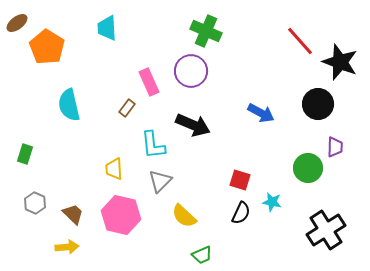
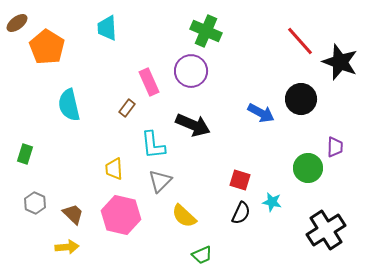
black circle: moved 17 px left, 5 px up
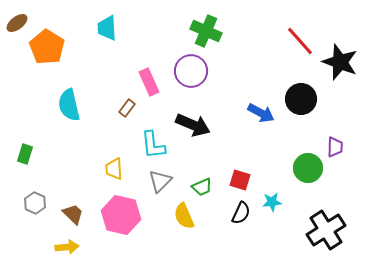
cyan star: rotated 18 degrees counterclockwise
yellow semicircle: rotated 24 degrees clockwise
green trapezoid: moved 68 px up
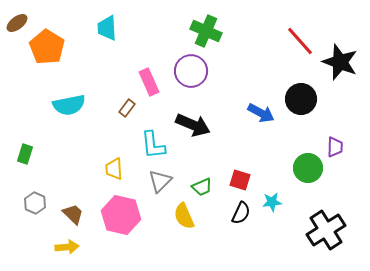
cyan semicircle: rotated 88 degrees counterclockwise
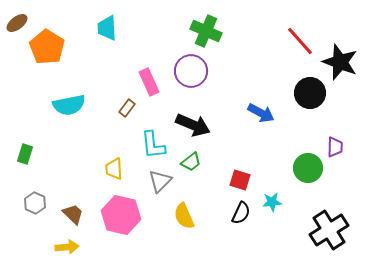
black circle: moved 9 px right, 6 px up
green trapezoid: moved 11 px left, 25 px up; rotated 15 degrees counterclockwise
black cross: moved 3 px right
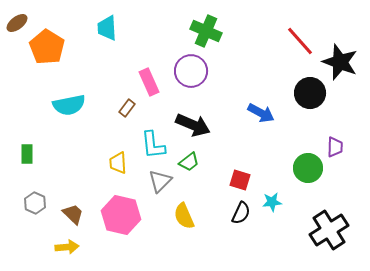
green rectangle: moved 2 px right; rotated 18 degrees counterclockwise
green trapezoid: moved 2 px left
yellow trapezoid: moved 4 px right, 6 px up
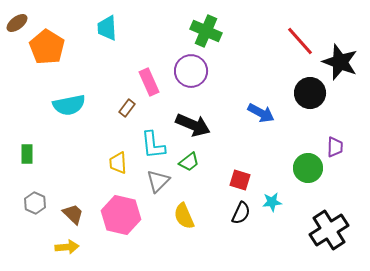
gray triangle: moved 2 px left
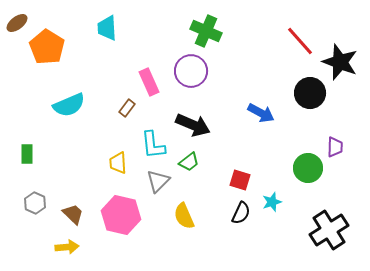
cyan semicircle: rotated 12 degrees counterclockwise
cyan star: rotated 12 degrees counterclockwise
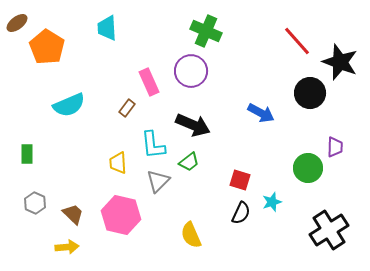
red line: moved 3 px left
yellow semicircle: moved 7 px right, 19 px down
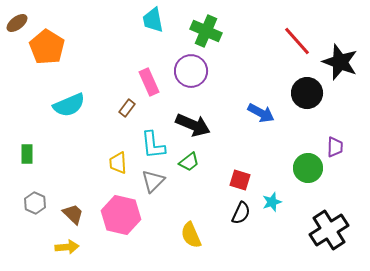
cyan trapezoid: moved 46 px right, 8 px up; rotated 8 degrees counterclockwise
black circle: moved 3 px left
gray triangle: moved 5 px left
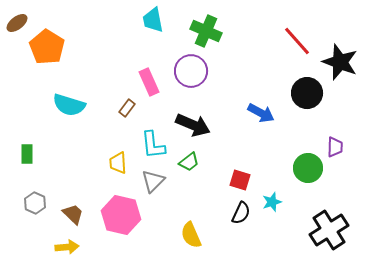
cyan semicircle: rotated 40 degrees clockwise
